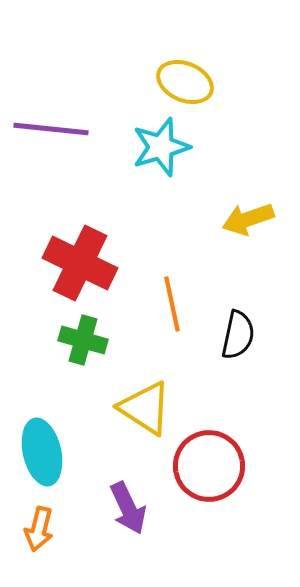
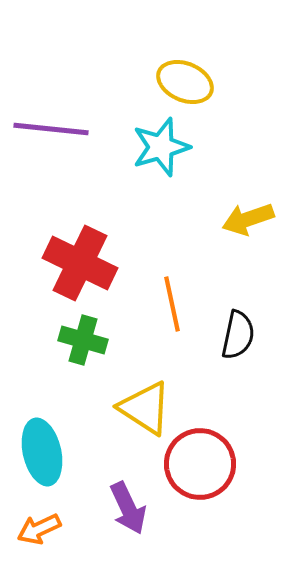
red circle: moved 9 px left, 2 px up
orange arrow: rotated 51 degrees clockwise
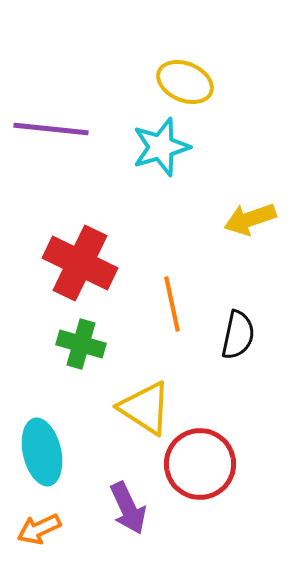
yellow arrow: moved 2 px right
green cross: moved 2 px left, 4 px down
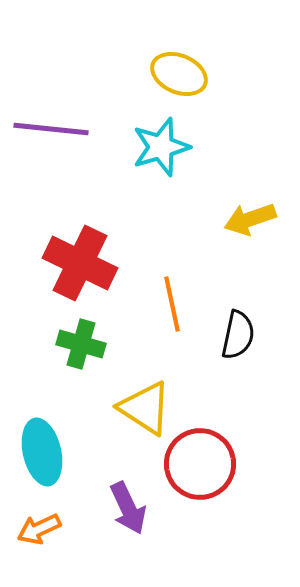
yellow ellipse: moved 6 px left, 8 px up
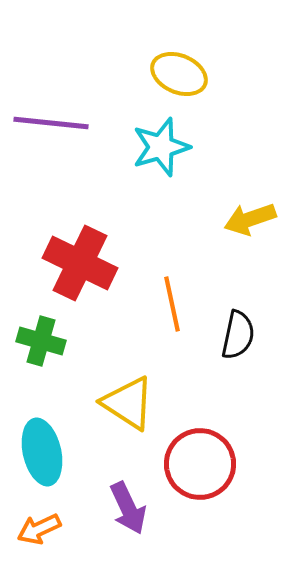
purple line: moved 6 px up
green cross: moved 40 px left, 3 px up
yellow triangle: moved 17 px left, 5 px up
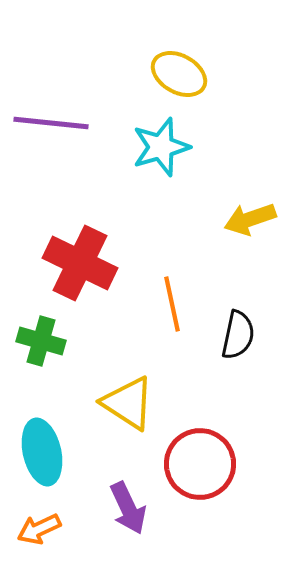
yellow ellipse: rotated 6 degrees clockwise
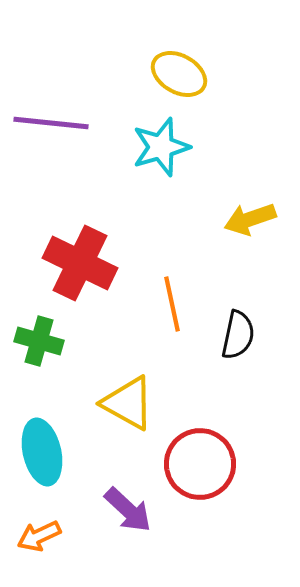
green cross: moved 2 px left
yellow triangle: rotated 4 degrees counterclockwise
purple arrow: moved 2 px down; rotated 22 degrees counterclockwise
orange arrow: moved 7 px down
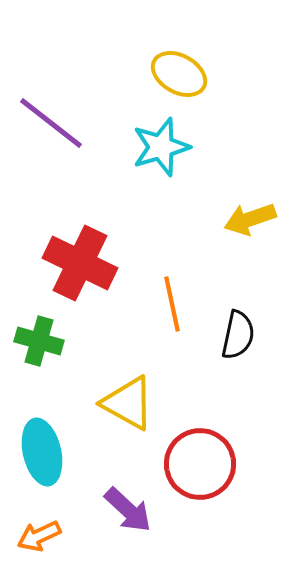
purple line: rotated 32 degrees clockwise
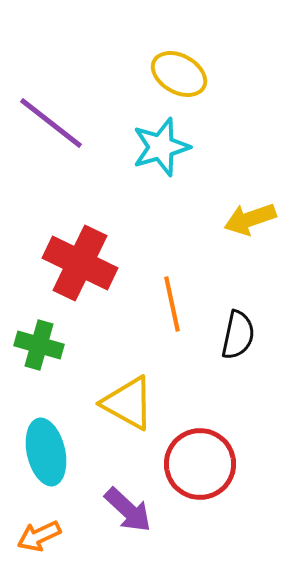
green cross: moved 4 px down
cyan ellipse: moved 4 px right
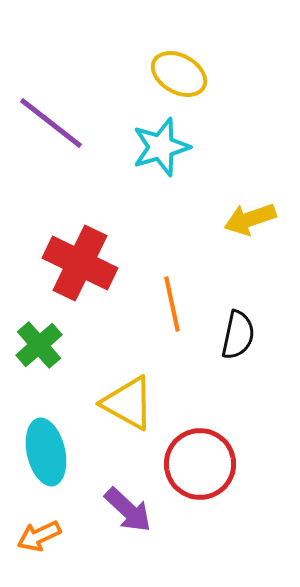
green cross: rotated 33 degrees clockwise
